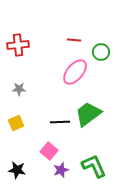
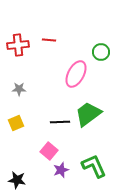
red line: moved 25 px left
pink ellipse: moved 1 px right, 2 px down; rotated 12 degrees counterclockwise
black star: moved 10 px down
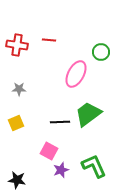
red cross: moved 1 px left; rotated 15 degrees clockwise
pink square: rotated 12 degrees counterclockwise
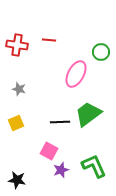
gray star: rotated 16 degrees clockwise
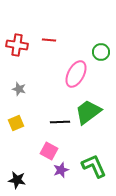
green trapezoid: moved 2 px up
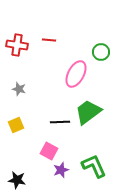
yellow square: moved 2 px down
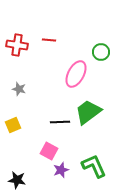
yellow square: moved 3 px left
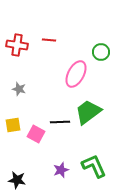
yellow square: rotated 14 degrees clockwise
pink square: moved 13 px left, 17 px up
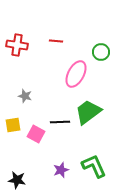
red line: moved 7 px right, 1 px down
gray star: moved 6 px right, 7 px down
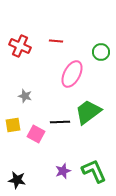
red cross: moved 3 px right, 1 px down; rotated 15 degrees clockwise
pink ellipse: moved 4 px left
green L-shape: moved 5 px down
purple star: moved 2 px right, 1 px down
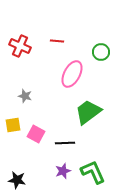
red line: moved 1 px right
black line: moved 5 px right, 21 px down
green L-shape: moved 1 px left, 1 px down
